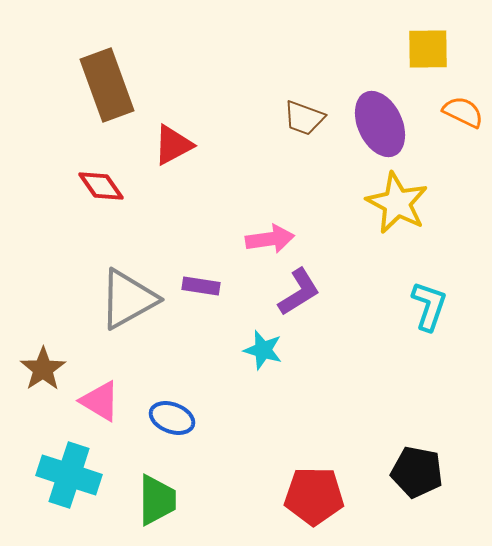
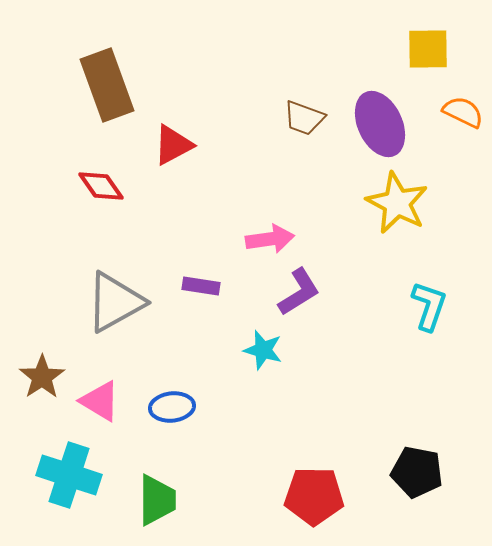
gray triangle: moved 13 px left, 3 px down
brown star: moved 1 px left, 8 px down
blue ellipse: moved 11 px up; rotated 27 degrees counterclockwise
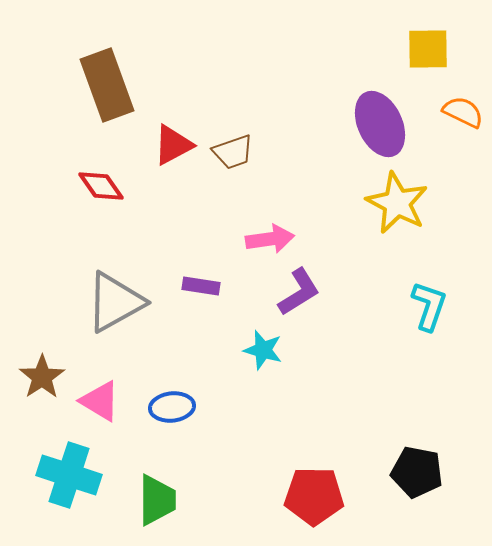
brown trapezoid: moved 71 px left, 34 px down; rotated 39 degrees counterclockwise
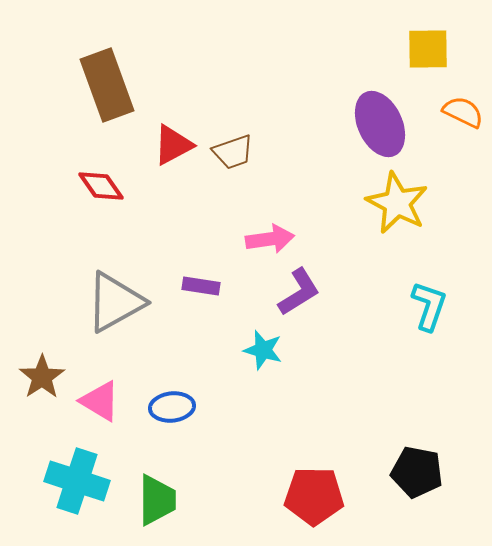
cyan cross: moved 8 px right, 6 px down
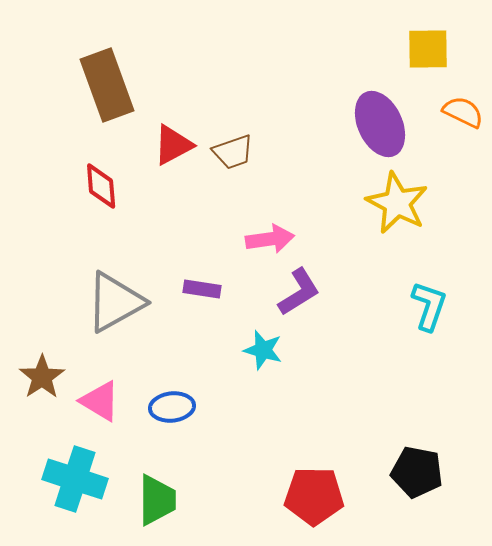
red diamond: rotated 30 degrees clockwise
purple rectangle: moved 1 px right, 3 px down
cyan cross: moved 2 px left, 2 px up
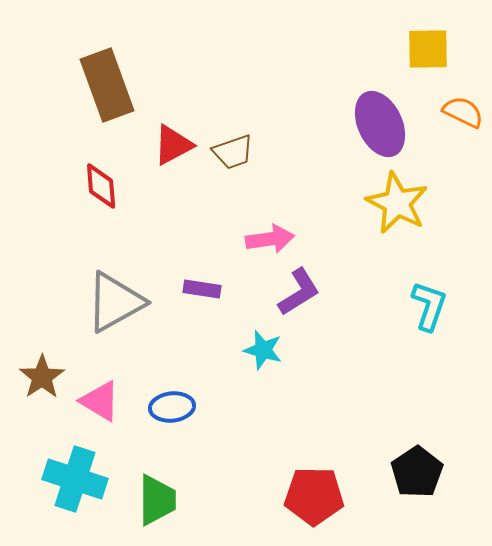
black pentagon: rotated 27 degrees clockwise
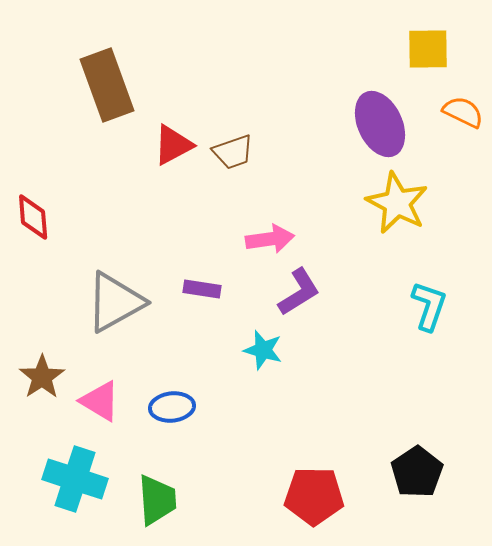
red diamond: moved 68 px left, 31 px down
green trapezoid: rotated 4 degrees counterclockwise
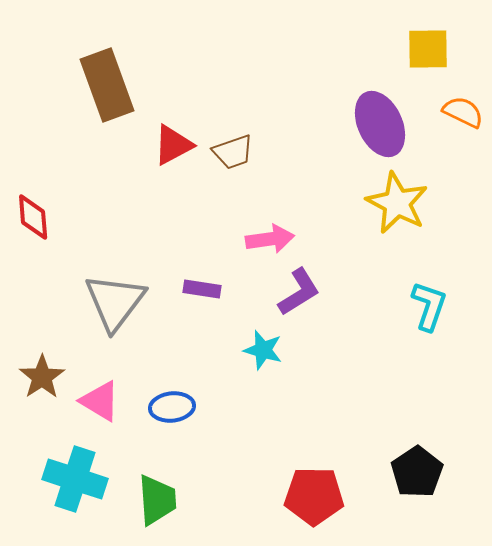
gray triangle: rotated 24 degrees counterclockwise
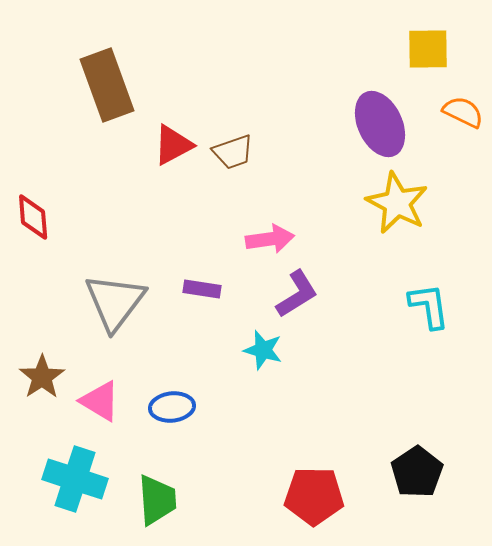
purple L-shape: moved 2 px left, 2 px down
cyan L-shape: rotated 27 degrees counterclockwise
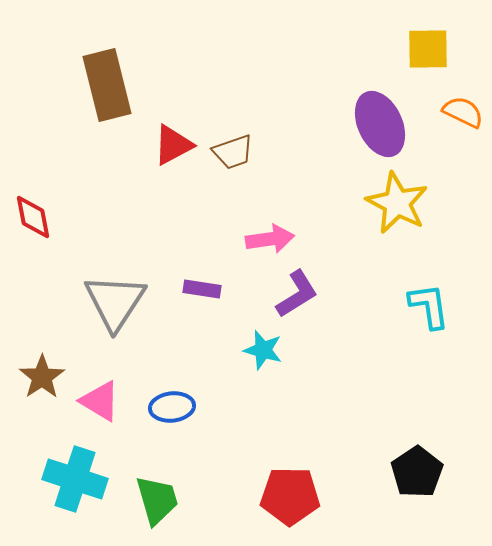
brown rectangle: rotated 6 degrees clockwise
red diamond: rotated 6 degrees counterclockwise
gray triangle: rotated 4 degrees counterclockwise
red pentagon: moved 24 px left
green trapezoid: rotated 12 degrees counterclockwise
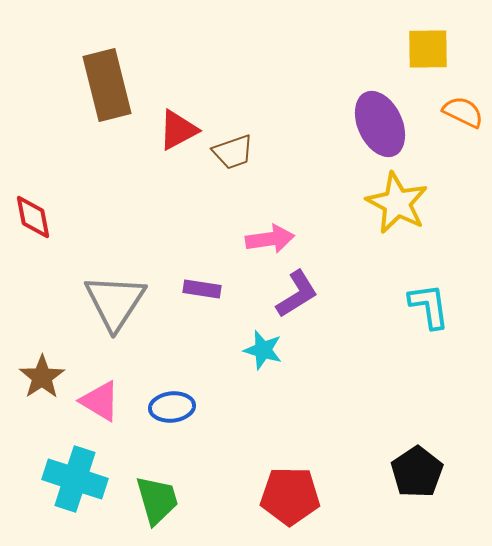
red triangle: moved 5 px right, 15 px up
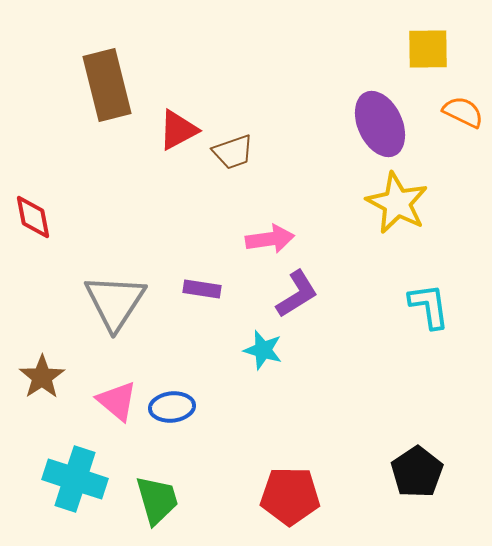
pink triangle: moved 17 px right; rotated 9 degrees clockwise
